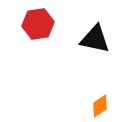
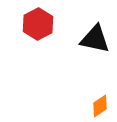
red hexagon: rotated 20 degrees counterclockwise
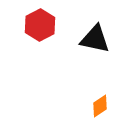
red hexagon: moved 2 px right, 1 px down
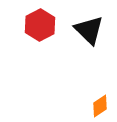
black triangle: moved 6 px left, 9 px up; rotated 32 degrees clockwise
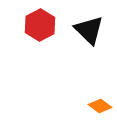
orange diamond: rotated 70 degrees clockwise
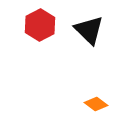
orange diamond: moved 4 px left, 2 px up
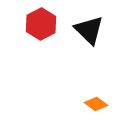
red hexagon: moved 1 px right, 1 px up
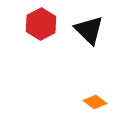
orange diamond: moved 1 px left, 2 px up
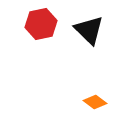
red hexagon: rotated 16 degrees clockwise
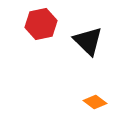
black triangle: moved 1 px left, 11 px down
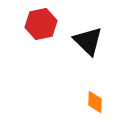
orange diamond: rotated 55 degrees clockwise
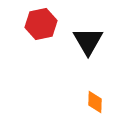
black triangle: rotated 16 degrees clockwise
